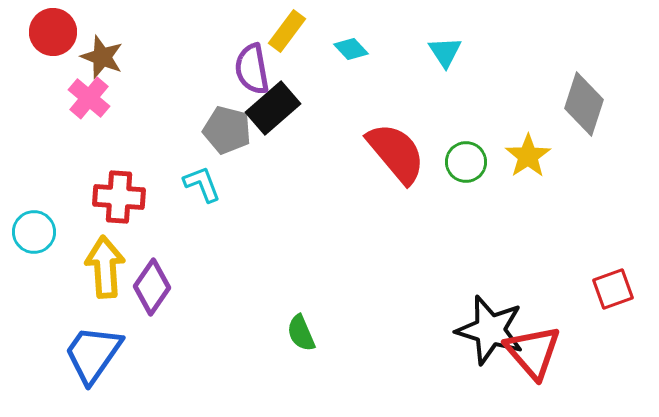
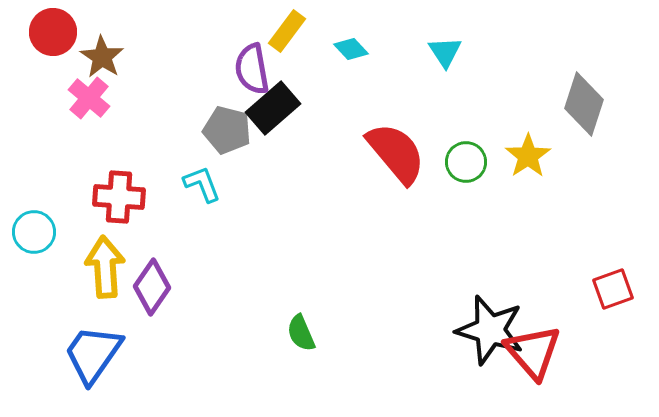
brown star: rotated 12 degrees clockwise
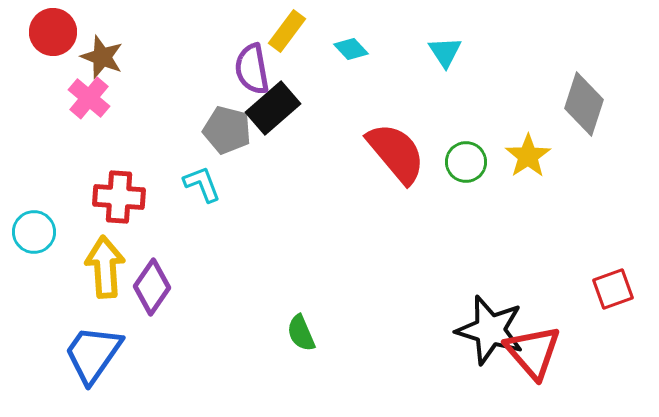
brown star: rotated 12 degrees counterclockwise
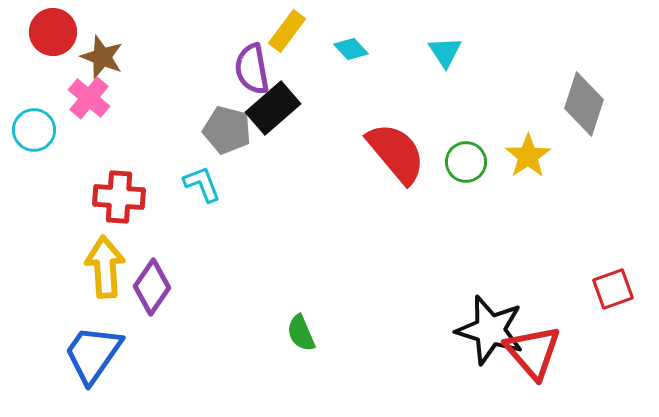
cyan circle: moved 102 px up
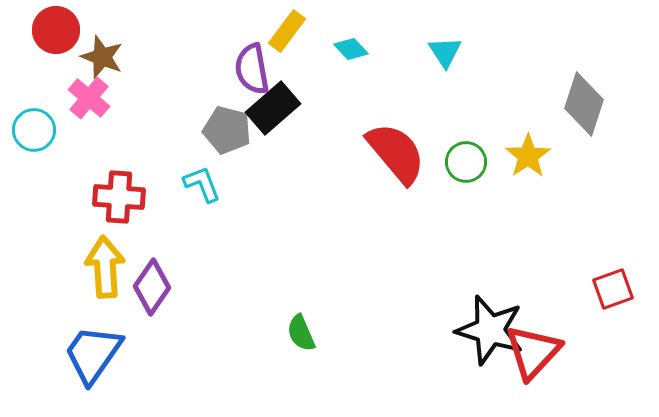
red circle: moved 3 px right, 2 px up
red triangle: rotated 24 degrees clockwise
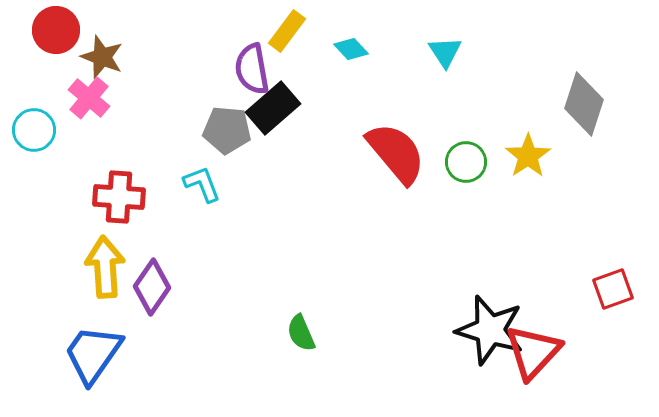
gray pentagon: rotated 9 degrees counterclockwise
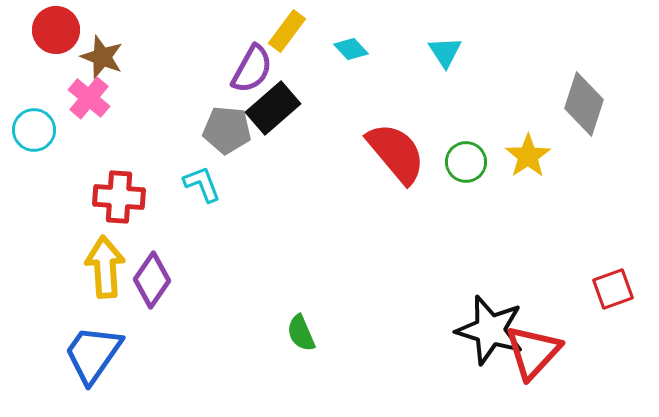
purple semicircle: rotated 141 degrees counterclockwise
purple diamond: moved 7 px up
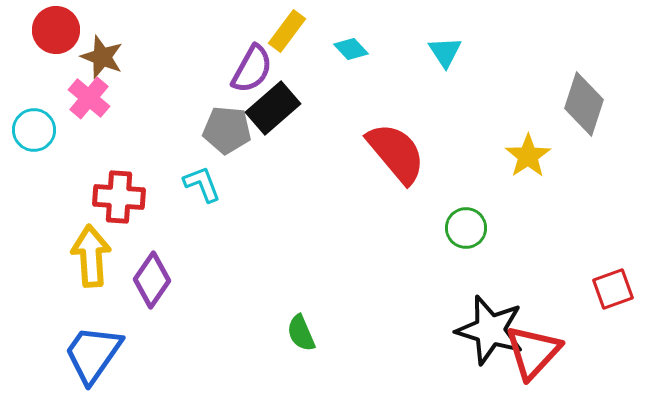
green circle: moved 66 px down
yellow arrow: moved 14 px left, 11 px up
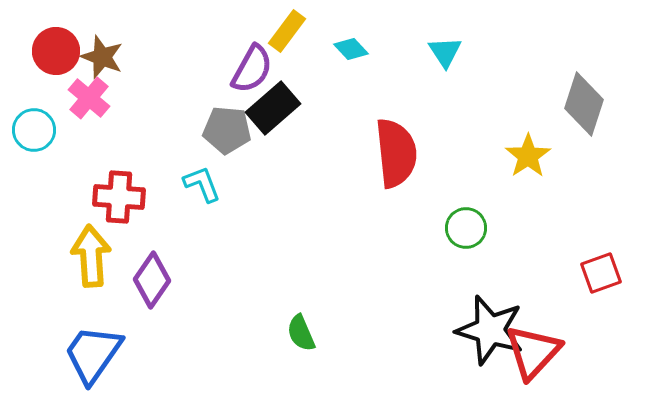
red circle: moved 21 px down
red semicircle: rotated 34 degrees clockwise
red square: moved 12 px left, 16 px up
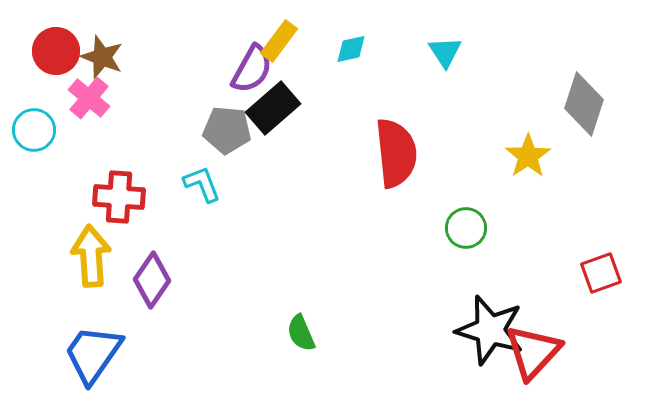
yellow rectangle: moved 8 px left, 10 px down
cyan diamond: rotated 60 degrees counterclockwise
